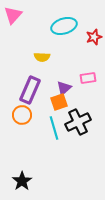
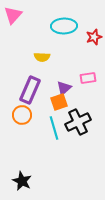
cyan ellipse: rotated 15 degrees clockwise
black star: rotated 12 degrees counterclockwise
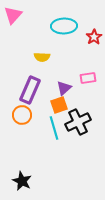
red star: rotated 14 degrees counterclockwise
orange square: moved 3 px down
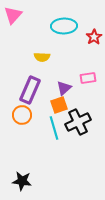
black star: rotated 18 degrees counterclockwise
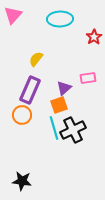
cyan ellipse: moved 4 px left, 7 px up
yellow semicircle: moved 6 px left, 2 px down; rotated 126 degrees clockwise
black cross: moved 5 px left, 8 px down
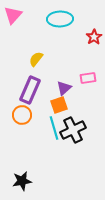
black star: rotated 18 degrees counterclockwise
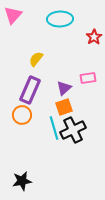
orange square: moved 5 px right, 2 px down
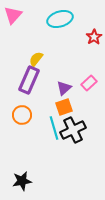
cyan ellipse: rotated 15 degrees counterclockwise
pink rectangle: moved 1 px right, 5 px down; rotated 35 degrees counterclockwise
purple rectangle: moved 1 px left, 10 px up
